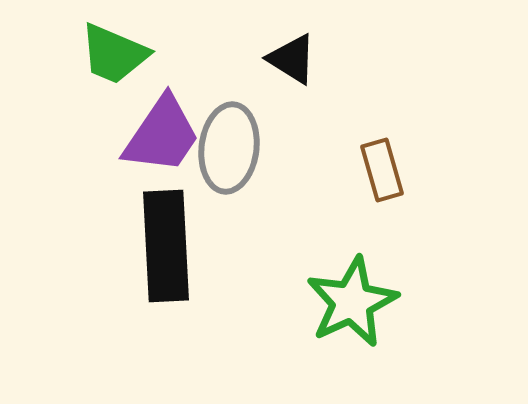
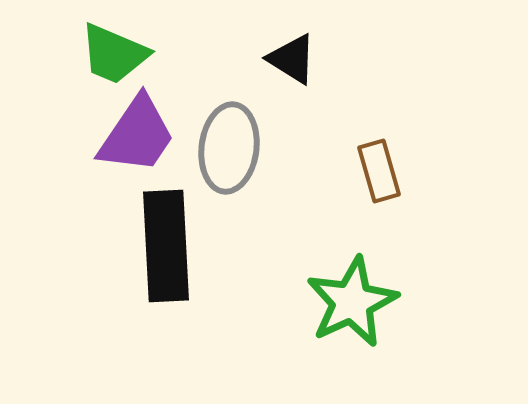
purple trapezoid: moved 25 px left
brown rectangle: moved 3 px left, 1 px down
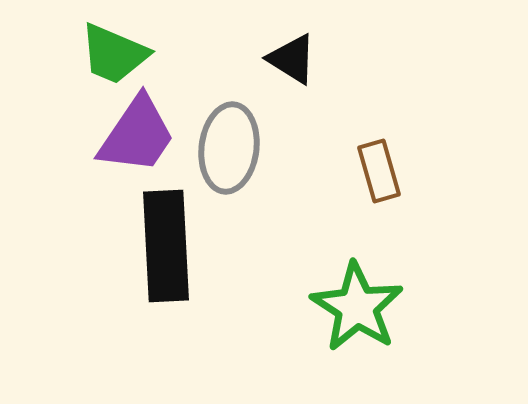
green star: moved 5 px right, 5 px down; rotated 14 degrees counterclockwise
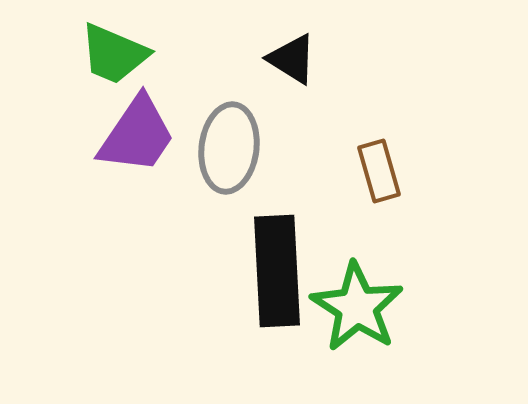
black rectangle: moved 111 px right, 25 px down
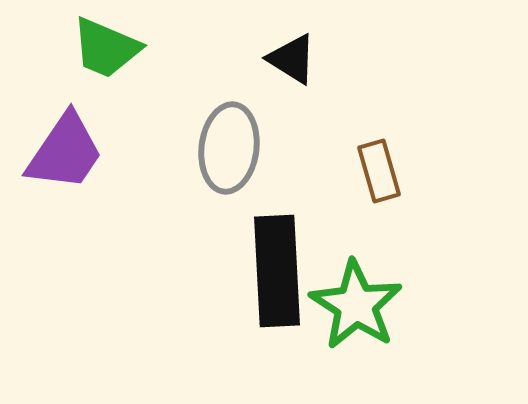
green trapezoid: moved 8 px left, 6 px up
purple trapezoid: moved 72 px left, 17 px down
green star: moved 1 px left, 2 px up
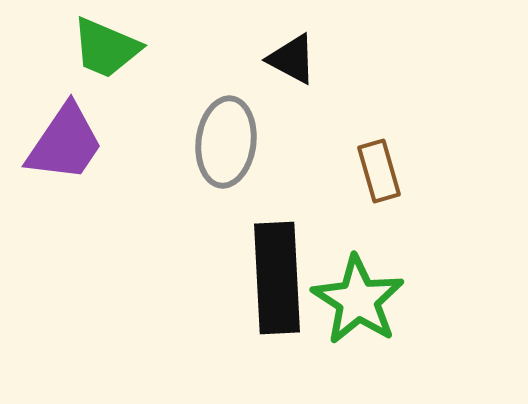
black triangle: rotated 4 degrees counterclockwise
gray ellipse: moved 3 px left, 6 px up
purple trapezoid: moved 9 px up
black rectangle: moved 7 px down
green star: moved 2 px right, 5 px up
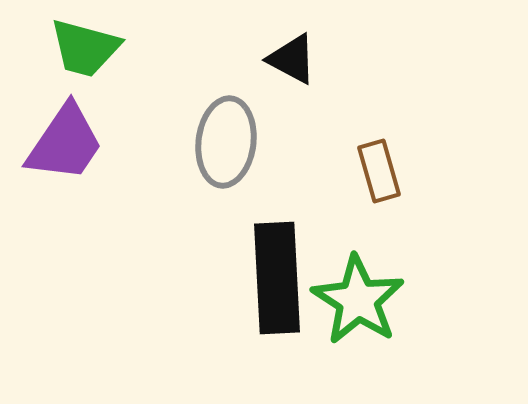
green trapezoid: moved 21 px left; rotated 8 degrees counterclockwise
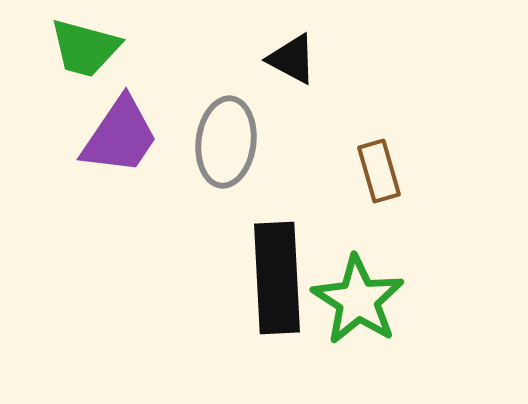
purple trapezoid: moved 55 px right, 7 px up
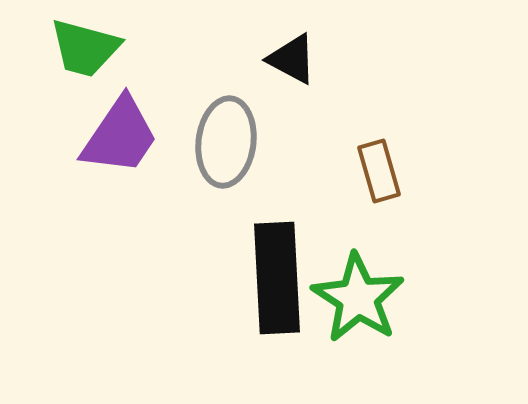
green star: moved 2 px up
